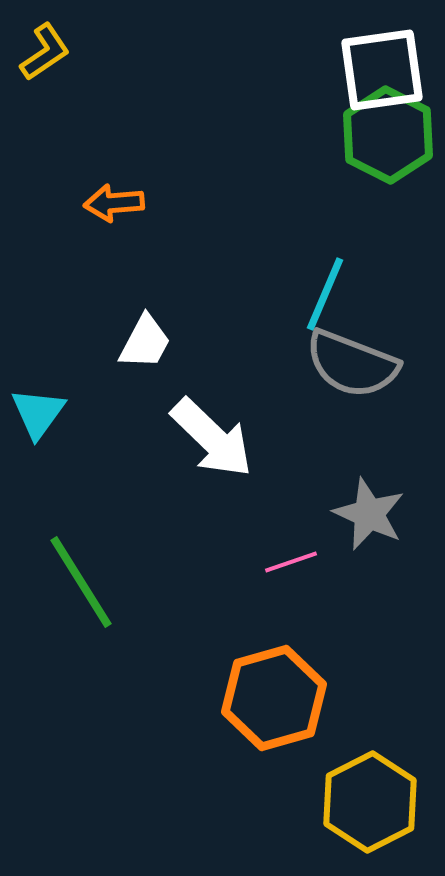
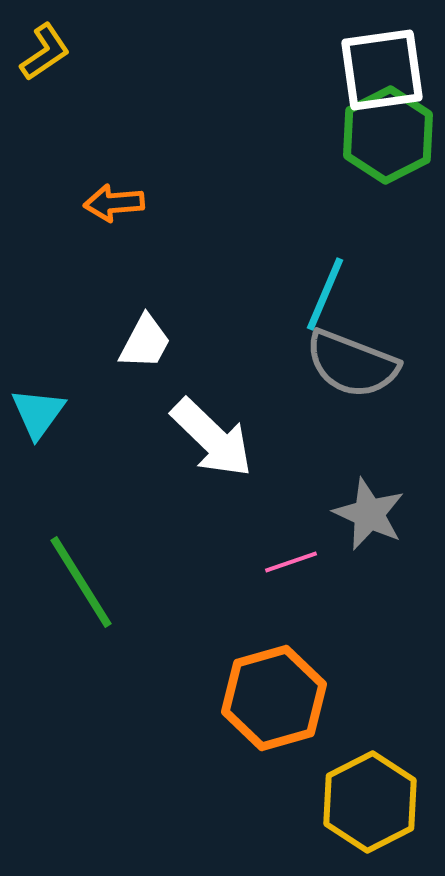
green hexagon: rotated 6 degrees clockwise
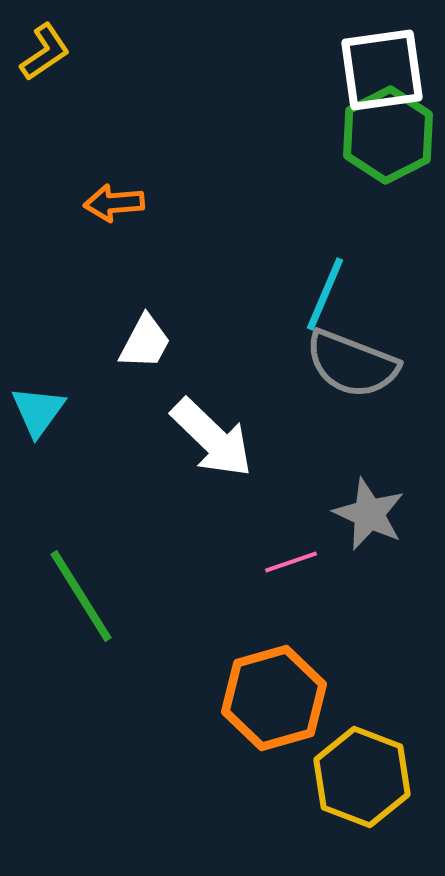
cyan triangle: moved 2 px up
green line: moved 14 px down
yellow hexagon: moved 8 px left, 25 px up; rotated 12 degrees counterclockwise
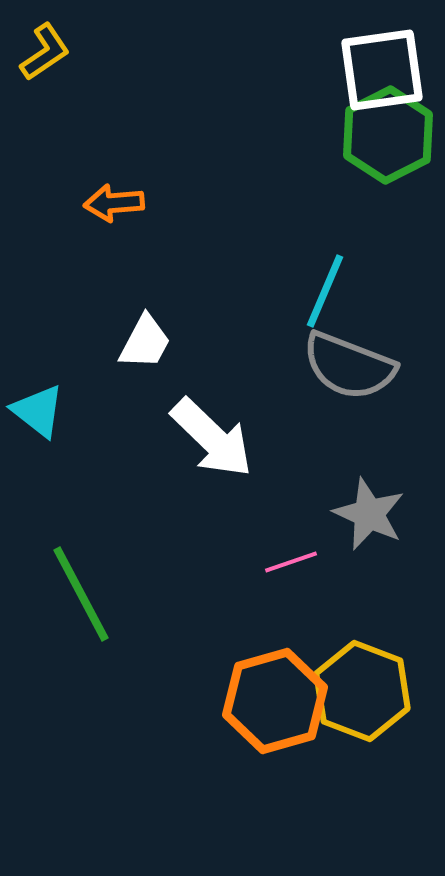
cyan line: moved 3 px up
gray semicircle: moved 3 px left, 2 px down
cyan triangle: rotated 28 degrees counterclockwise
green line: moved 2 px up; rotated 4 degrees clockwise
orange hexagon: moved 1 px right, 3 px down
yellow hexagon: moved 86 px up
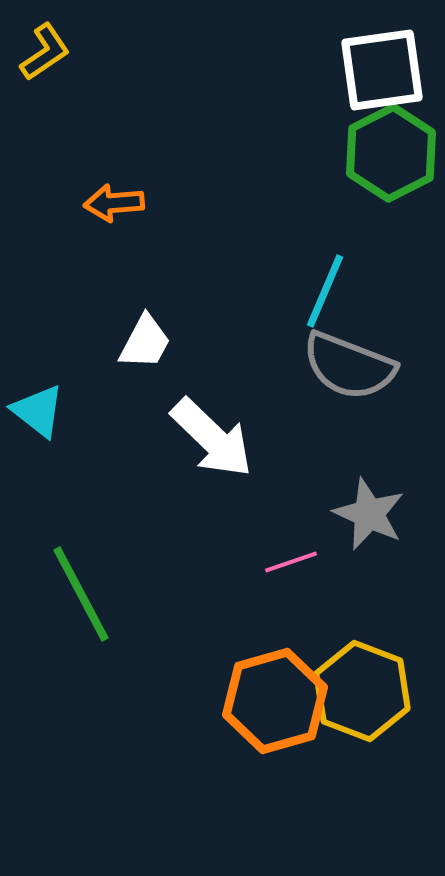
green hexagon: moved 3 px right, 18 px down
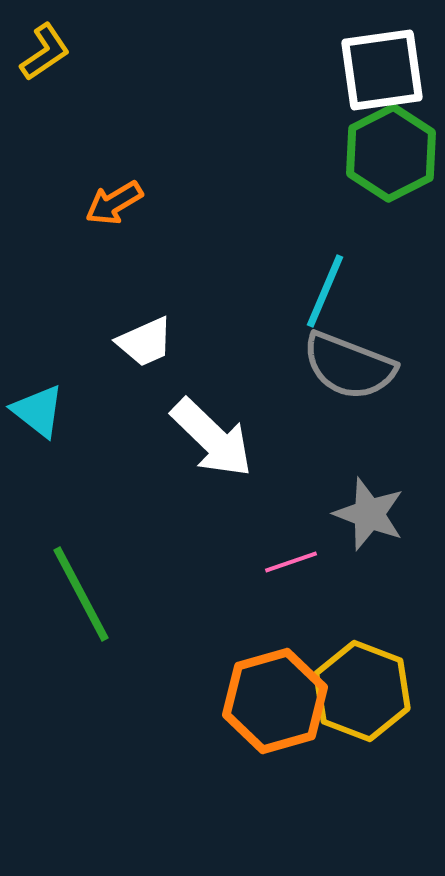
orange arrow: rotated 26 degrees counterclockwise
white trapezoid: rotated 38 degrees clockwise
gray star: rotated 4 degrees counterclockwise
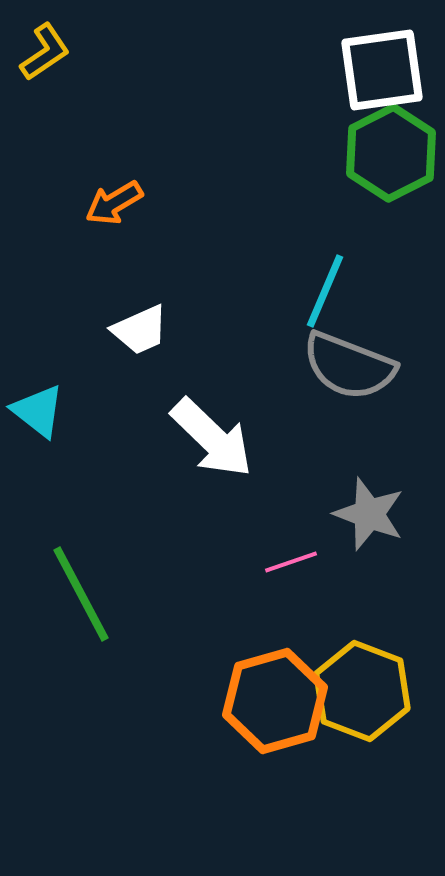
white trapezoid: moved 5 px left, 12 px up
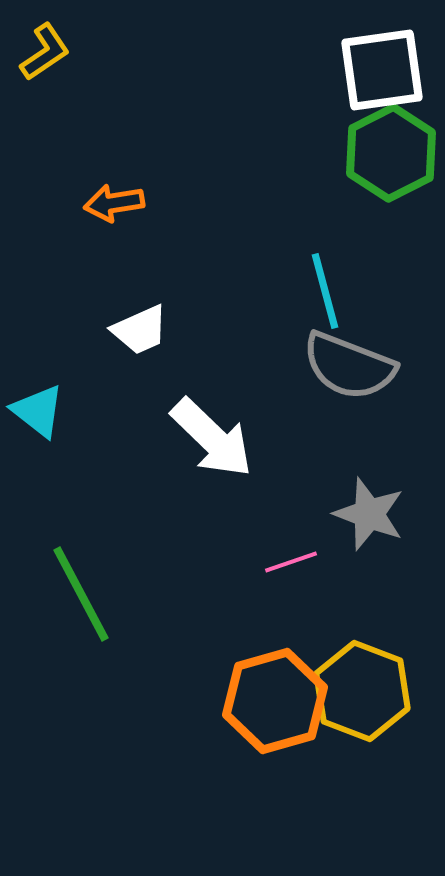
orange arrow: rotated 22 degrees clockwise
cyan line: rotated 38 degrees counterclockwise
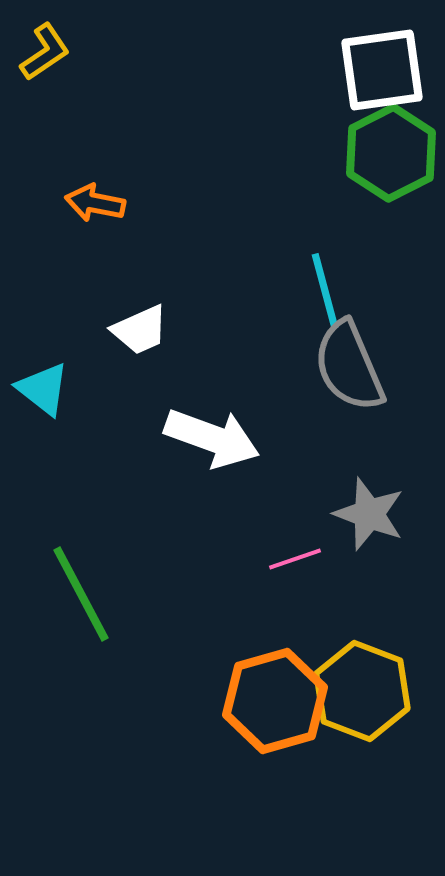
orange arrow: moved 19 px left; rotated 20 degrees clockwise
gray semicircle: rotated 46 degrees clockwise
cyan triangle: moved 5 px right, 22 px up
white arrow: rotated 24 degrees counterclockwise
pink line: moved 4 px right, 3 px up
